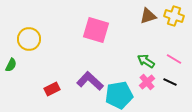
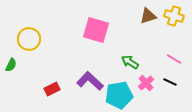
green arrow: moved 16 px left, 1 px down
pink cross: moved 1 px left, 1 px down
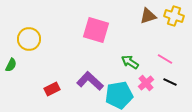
pink line: moved 9 px left
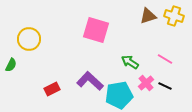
black line: moved 5 px left, 4 px down
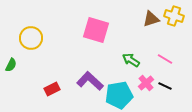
brown triangle: moved 3 px right, 3 px down
yellow circle: moved 2 px right, 1 px up
green arrow: moved 1 px right, 2 px up
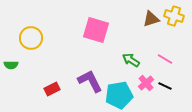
green semicircle: rotated 64 degrees clockwise
purple L-shape: rotated 20 degrees clockwise
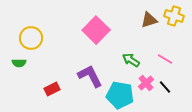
brown triangle: moved 2 px left, 1 px down
pink square: rotated 28 degrees clockwise
green semicircle: moved 8 px right, 2 px up
purple L-shape: moved 5 px up
black line: moved 1 px down; rotated 24 degrees clockwise
cyan pentagon: moved 1 px right; rotated 20 degrees clockwise
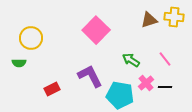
yellow cross: moved 1 px down; rotated 12 degrees counterclockwise
pink line: rotated 21 degrees clockwise
black line: rotated 48 degrees counterclockwise
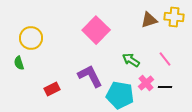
green semicircle: rotated 72 degrees clockwise
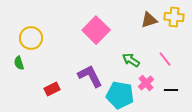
black line: moved 6 px right, 3 px down
